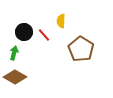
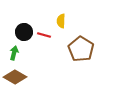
red line: rotated 32 degrees counterclockwise
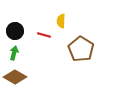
black circle: moved 9 px left, 1 px up
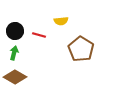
yellow semicircle: rotated 96 degrees counterclockwise
red line: moved 5 px left
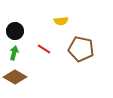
red line: moved 5 px right, 14 px down; rotated 16 degrees clockwise
brown pentagon: rotated 20 degrees counterclockwise
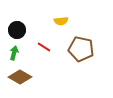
black circle: moved 2 px right, 1 px up
red line: moved 2 px up
brown diamond: moved 5 px right
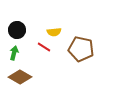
yellow semicircle: moved 7 px left, 11 px down
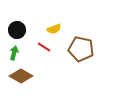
yellow semicircle: moved 3 px up; rotated 16 degrees counterclockwise
brown diamond: moved 1 px right, 1 px up
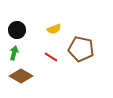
red line: moved 7 px right, 10 px down
